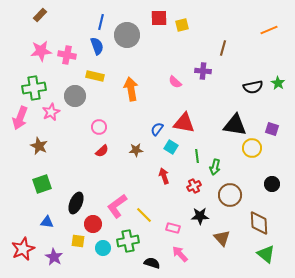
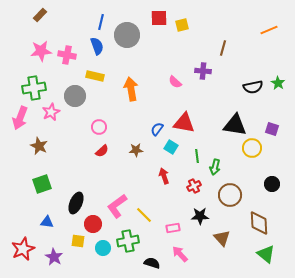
pink rectangle at (173, 228): rotated 24 degrees counterclockwise
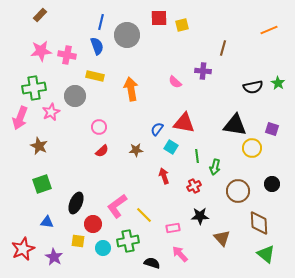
brown circle at (230, 195): moved 8 px right, 4 px up
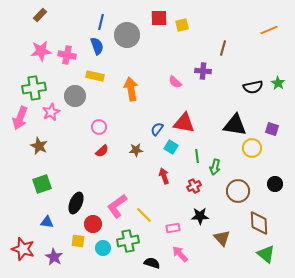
black circle at (272, 184): moved 3 px right
red star at (23, 249): rotated 30 degrees counterclockwise
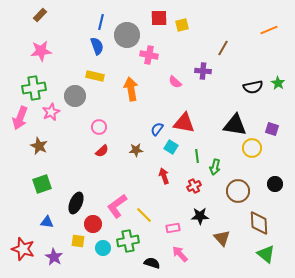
brown line at (223, 48): rotated 14 degrees clockwise
pink cross at (67, 55): moved 82 px right
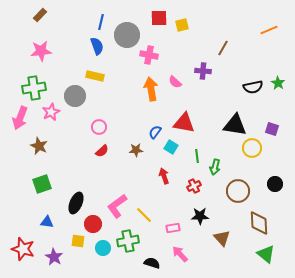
orange arrow at (131, 89): moved 20 px right
blue semicircle at (157, 129): moved 2 px left, 3 px down
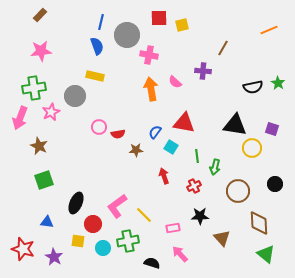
red semicircle at (102, 151): moved 16 px right, 17 px up; rotated 32 degrees clockwise
green square at (42, 184): moved 2 px right, 4 px up
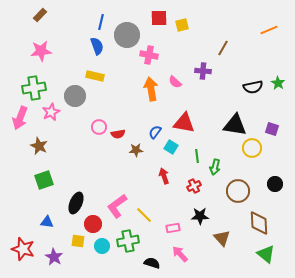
cyan circle at (103, 248): moved 1 px left, 2 px up
